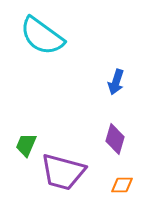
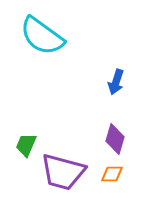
orange diamond: moved 10 px left, 11 px up
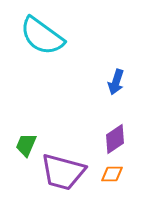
purple diamond: rotated 40 degrees clockwise
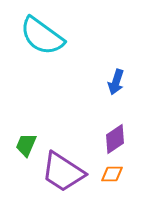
purple trapezoid: rotated 18 degrees clockwise
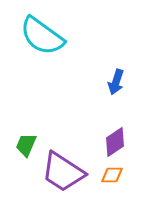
purple diamond: moved 3 px down
orange diamond: moved 1 px down
